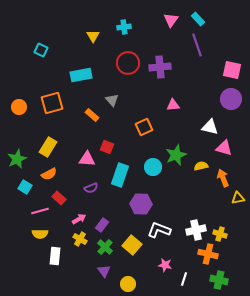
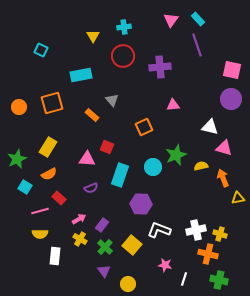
red circle at (128, 63): moved 5 px left, 7 px up
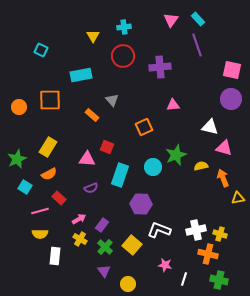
orange square at (52, 103): moved 2 px left, 3 px up; rotated 15 degrees clockwise
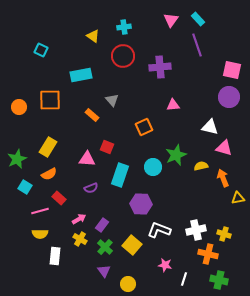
yellow triangle at (93, 36): rotated 24 degrees counterclockwise
purple circle at (231, 99): moved 2 px left, 2 px up
yellow cross at (220, 234): moved 4 px right
